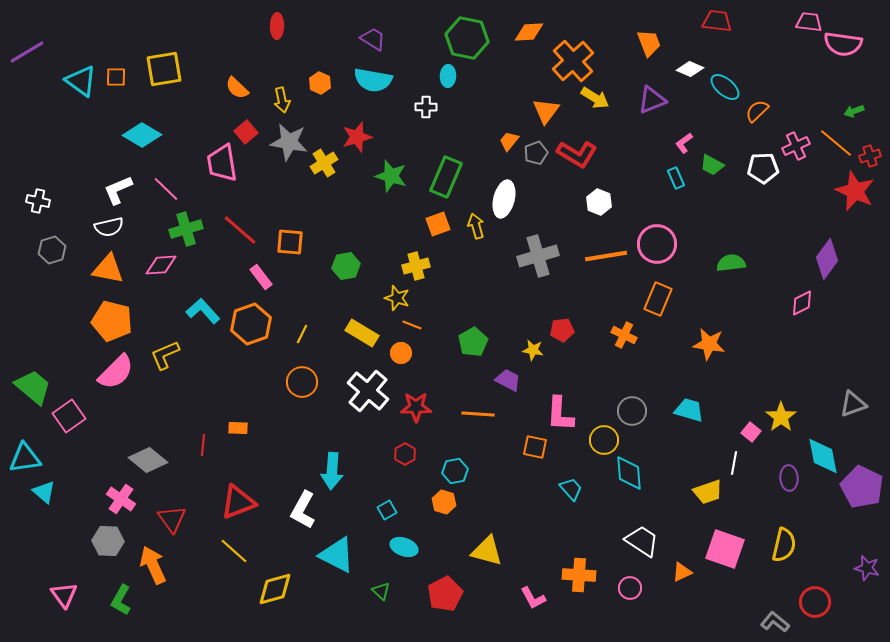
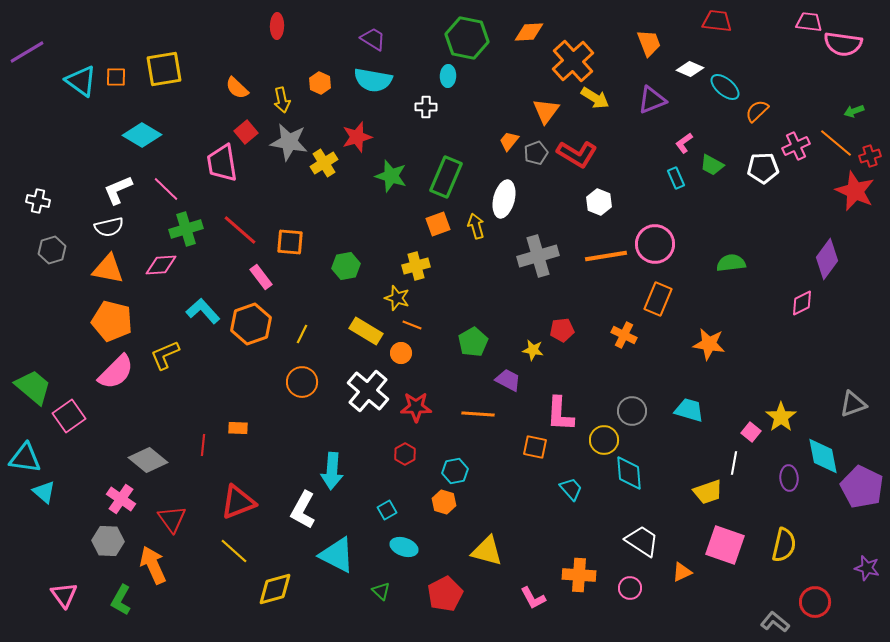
pink circle at (657, 244): moved 2 px left
yellow rectangle at (362, 333): moved 4 px right, 2 px up
cyan triangle at (25, 458): rotated 16 degrees clockwise
pink square at (725, 549): moved 4 px up
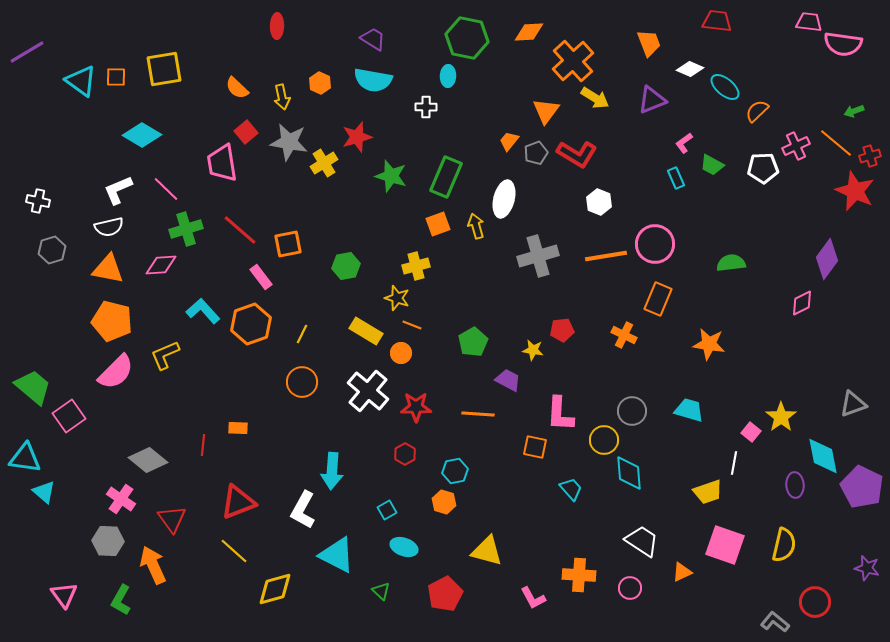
yellow arrow at (282, 100): moved 3 px up
orange square at (290, 242): moved 2 px left, 2 px down; rotated 16 degrees counterclockwise
purple ellipse at (789, 478): moved 6 px right, 7 px down
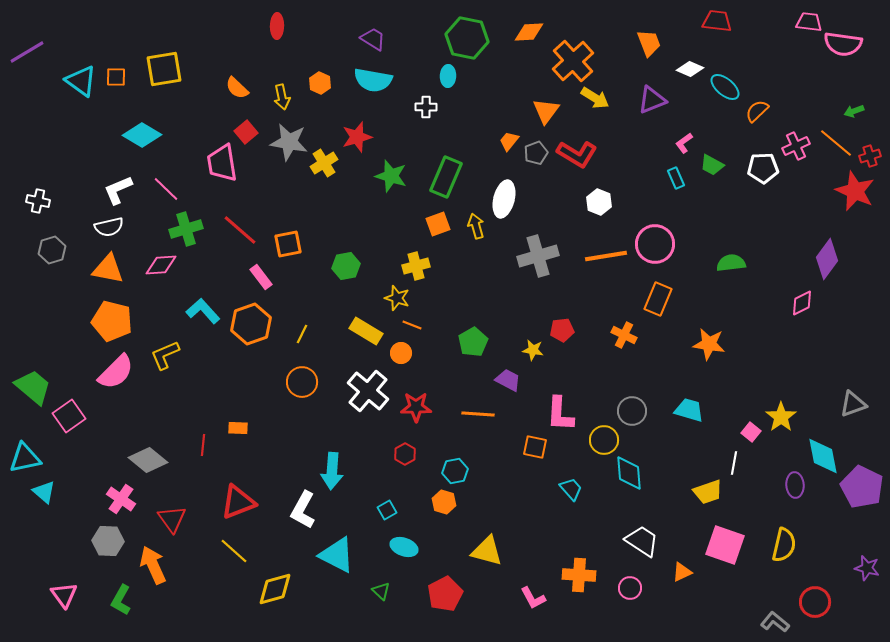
cyan triangle at (25, 458): rotated 20 degrees counterclockwise
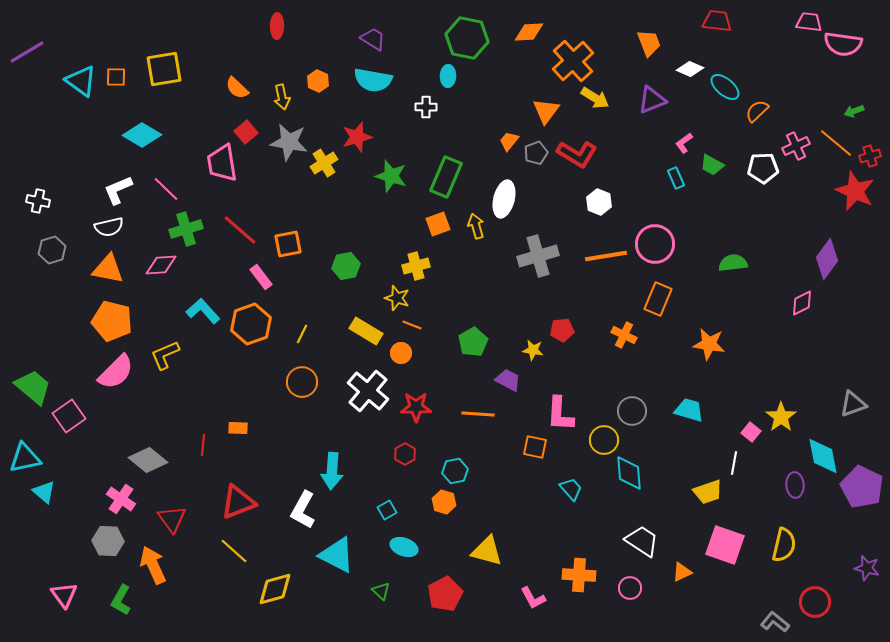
orange hexagon at (320, 83): moved 2 px left, 2 px up
green semicircle at (731, 263): moved 2 px right
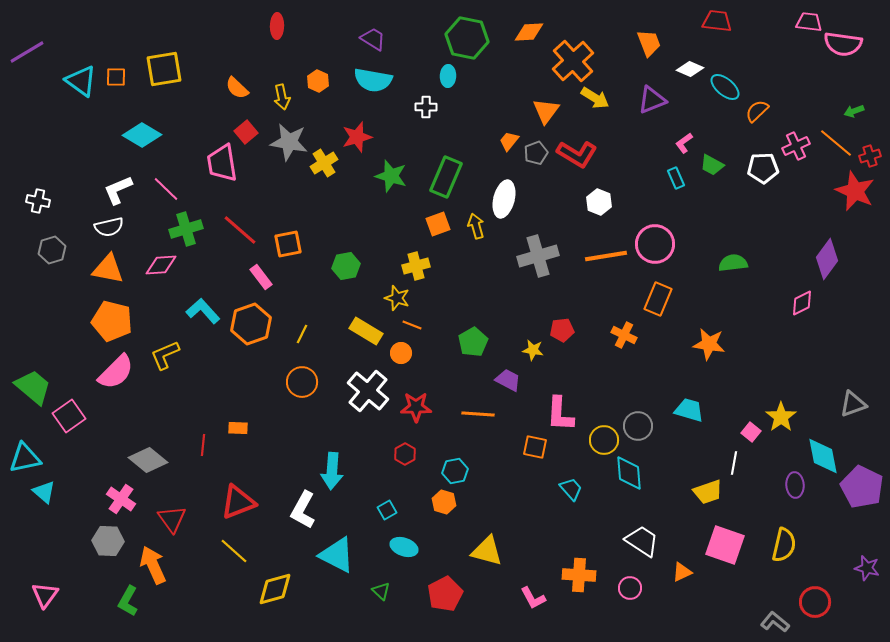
gray circle at (632, 411): moved 6 px right, 15 px down
pink triangle at (64, 595): moved 19 px left; rotated 12 degrees clockwise
green L-shape at (121, 600): moved 7 px right, 1 px down
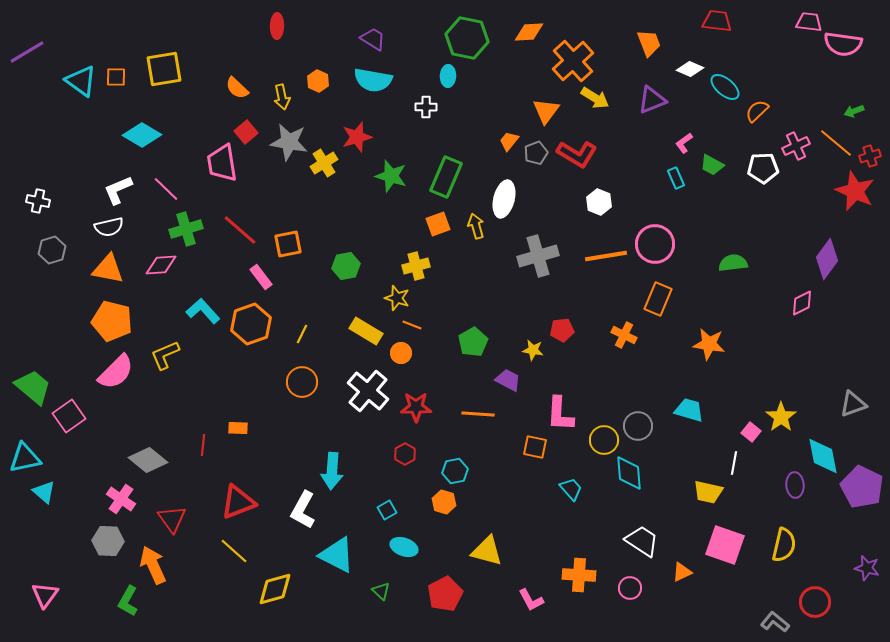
yellow trapezoid at (708, 492): rotated 32 degrees clockwise
pink L-shape at (533, 598): moved 2 px left, 2 px down
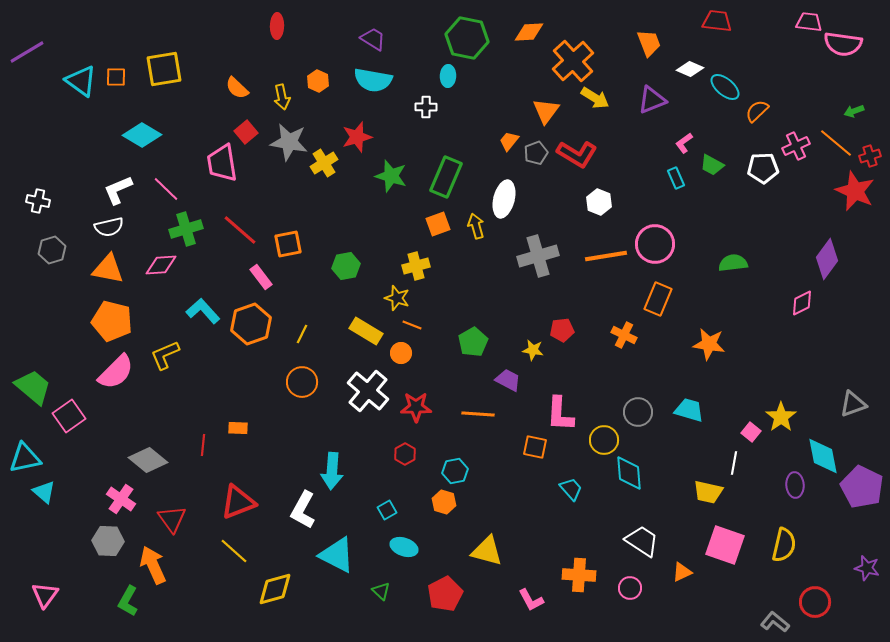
gray circle at (638, 426): moved 14 px up
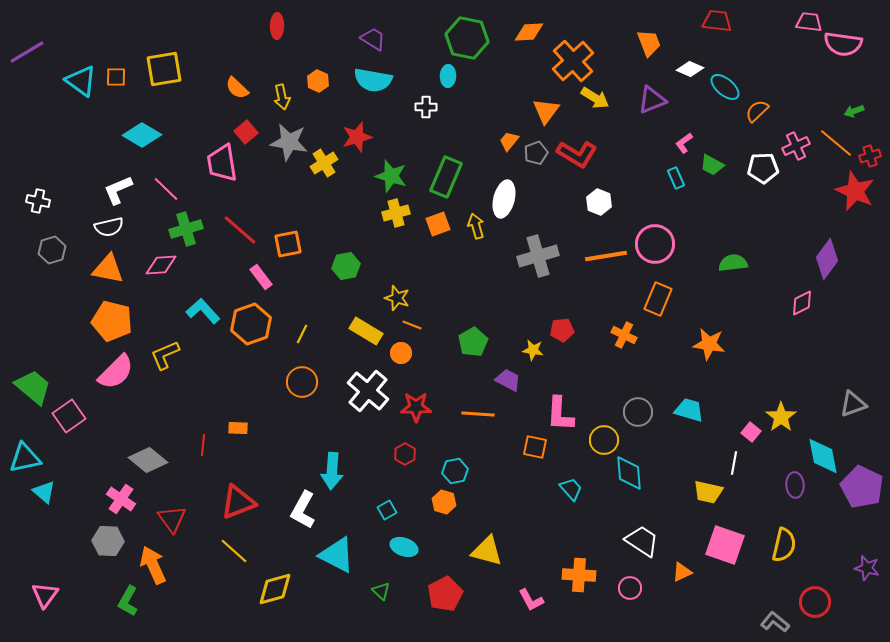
yellow cross at (416, 266): moved 20 px left, 53 px up
